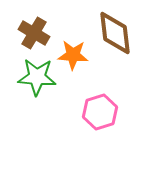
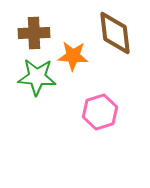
brown cross: rotated 32 degrees counterclockwise
orange star: moved 1 px down
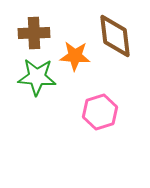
brown diamond: moved 3 px down
orange star: moved 2 px right
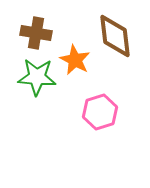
brown cross: moved 2 px right; rotated 12 degrees clockwise
orange star: moved 4 px down; rotated 24 degrees clockwise
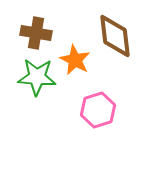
pink hexagon: moved 2 px left, 2 px up
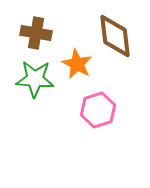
orange star: moved 2 px right, 4 px down
green star: moved 2 px left, 2 px down
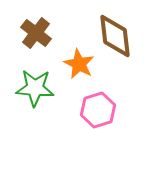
brown cross: rotated 28 degrees clockwise
orange star: moved 2 px right
green star: moved 9 px down
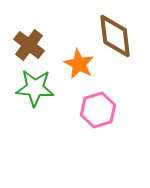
brown cross: moved 7 px left, 12 px down
